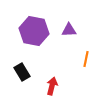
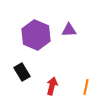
purple hexagon: moved 2 px right, 4 px down; rotated 12 degrees clockwise
orange line: moved 28 px down
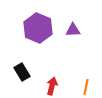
purple triangle: moved 4 px right
purple hexagon: moved 2 px right, 7 px up
